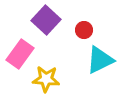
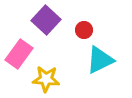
pink rectangle: moved 1 px left
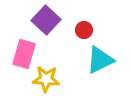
pink rectangle: moved 5 px right; rotated 20 degrees counterclockwise
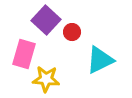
red circle: moved 12 px left, 2 px down
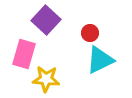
red circle: moved 18 px right, 1 px down
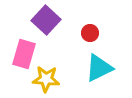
cyan triangle: moved 1 px left, 8 px down
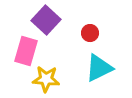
pink rectangle: moved 2 px right, 3 px up
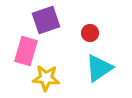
purple square: rotated 28 degrees clockwise
cyan triangle: rotated 8 degrees counterclockwise
yellow star: moved 1 px up
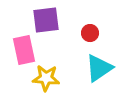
purple square: rotated 12 degrees clockwise
pink rectangle: moved 2 px left, 1 px up; rotated 28 degrees counterclockwise
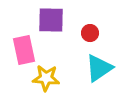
purple square: moved 5 px right; rotated 8 degrees clockwise
